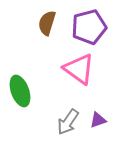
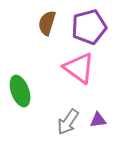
pink triangle: moved 1 px up
purple triangle: rotated 12 degrees clockwise
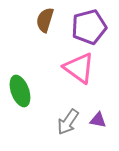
brown semicircle: moved 2 px left, 3 px up
purple triangle: rotated 18 degrees clockwise
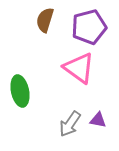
green ellipse: rotated 8 degrees clockwise
gray arrow: moved 2 px right, 2 px down
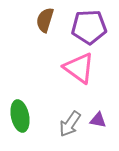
purple pentagon: rotated 12 degrees clockwise
green ellipse: moved 25 px down
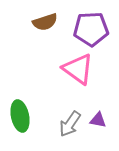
brown semicircle: moved 2 px down; rotated 125 degrees counterclockwise
purple pentagon: moved 2 px right, 2 px down
pink triangle: moved 1 px left, 1 px down
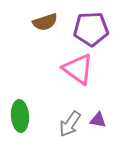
green ellipse: rotated 8 degrees clockwise
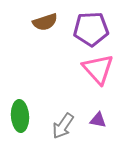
pink triangle: moved 20 px right; rotated 12 degrees clockwise
gray arrow: moved 7 px left, 2 px down
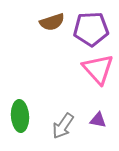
brown semicircle: moved 7 px right
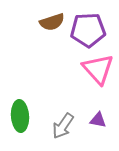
purple pentagon: moved 3 px left, 1 px down
